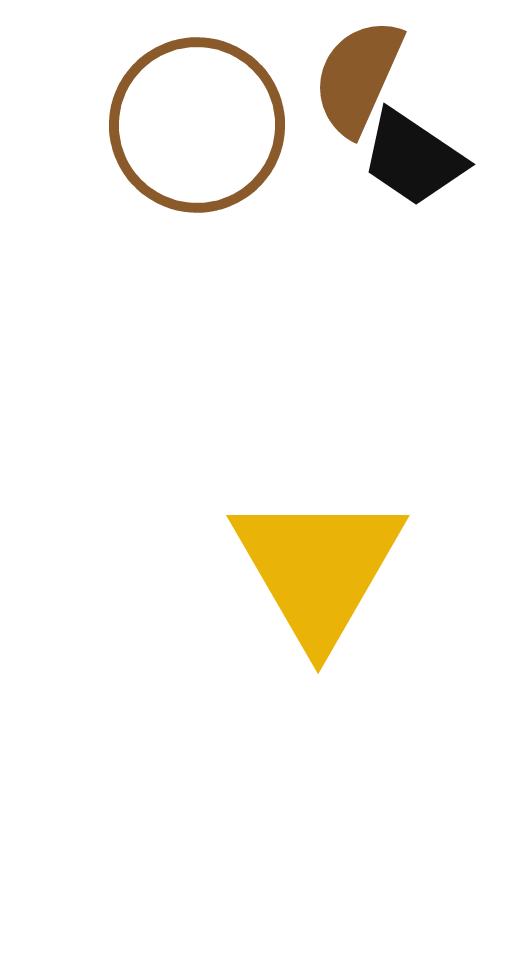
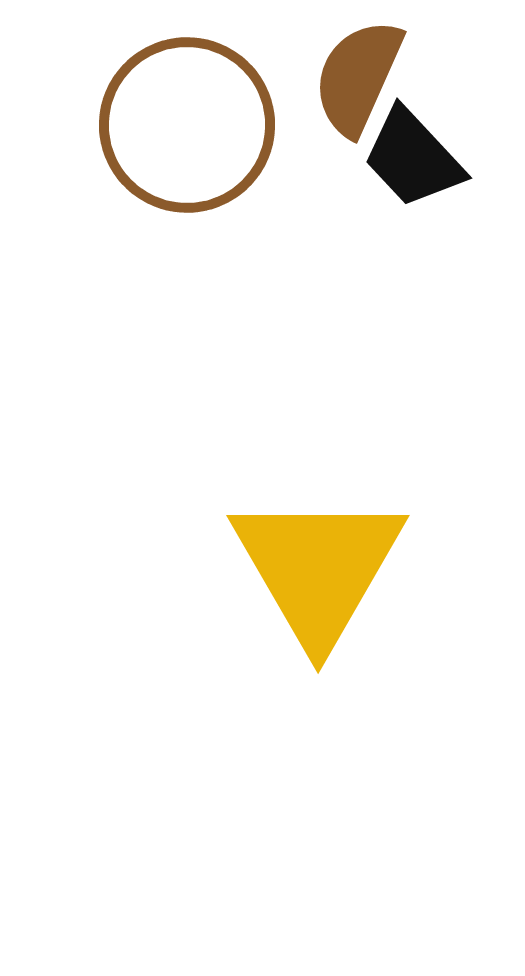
brown circle: moved 10 px left
black trapezoid: rotated 13 degrees clockwise
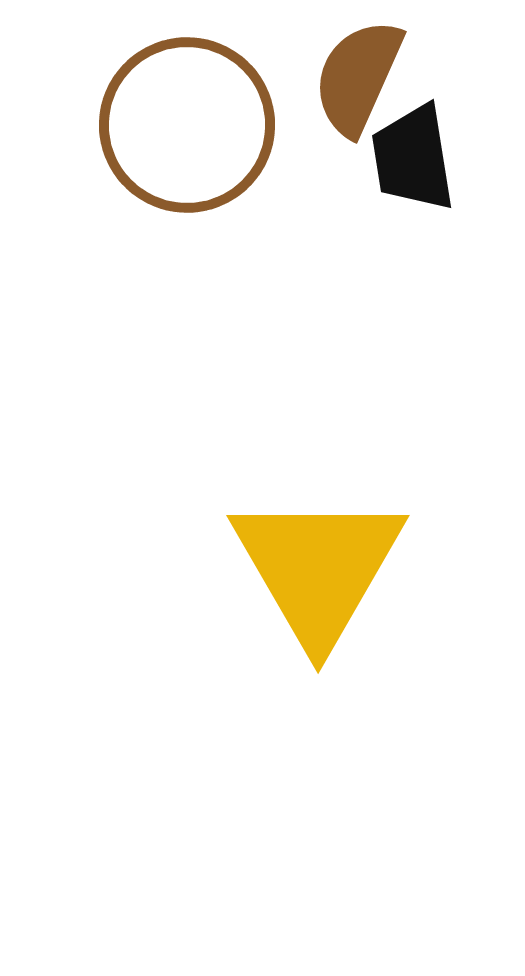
black trapezoid: rotated 34 degrees clockwise
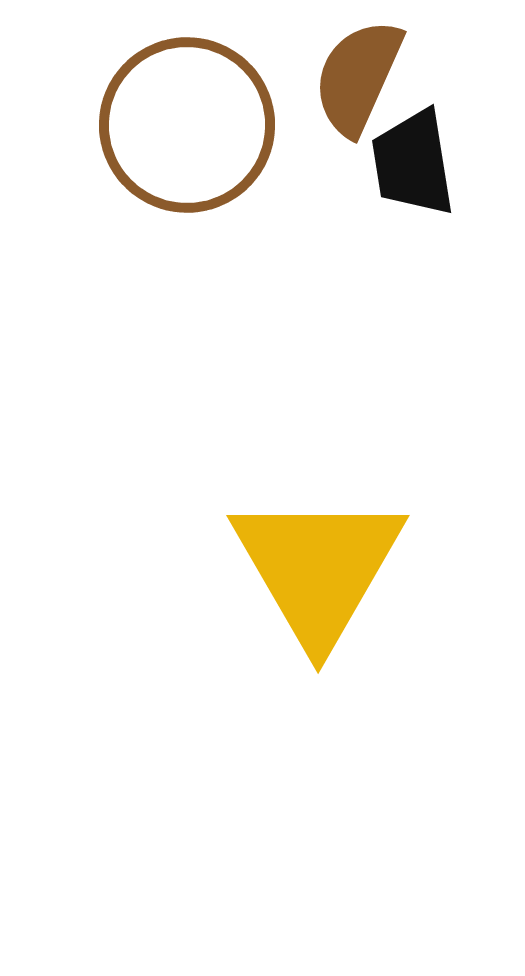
black trapezoid: moved 5 px down
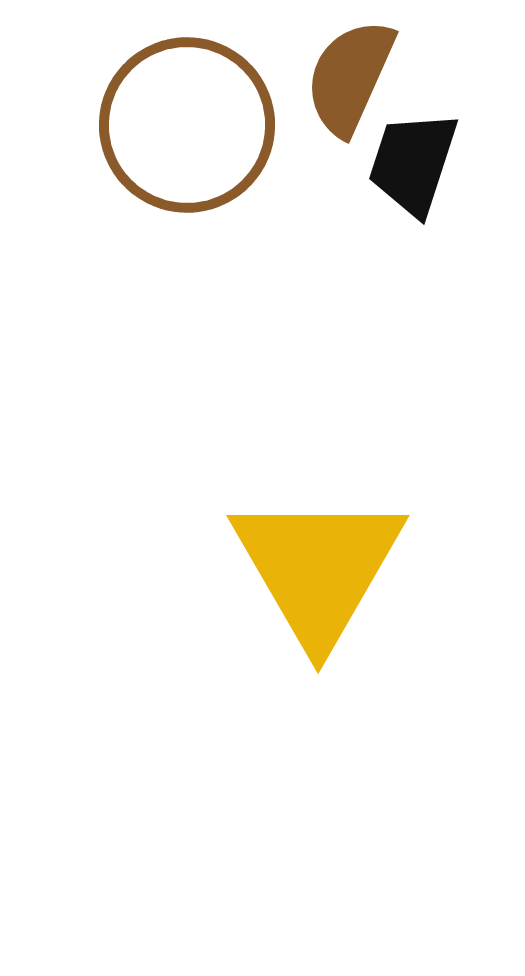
brown semicircle: moved 8 px left
black trapezoid: rotated 27 degrees clockwise
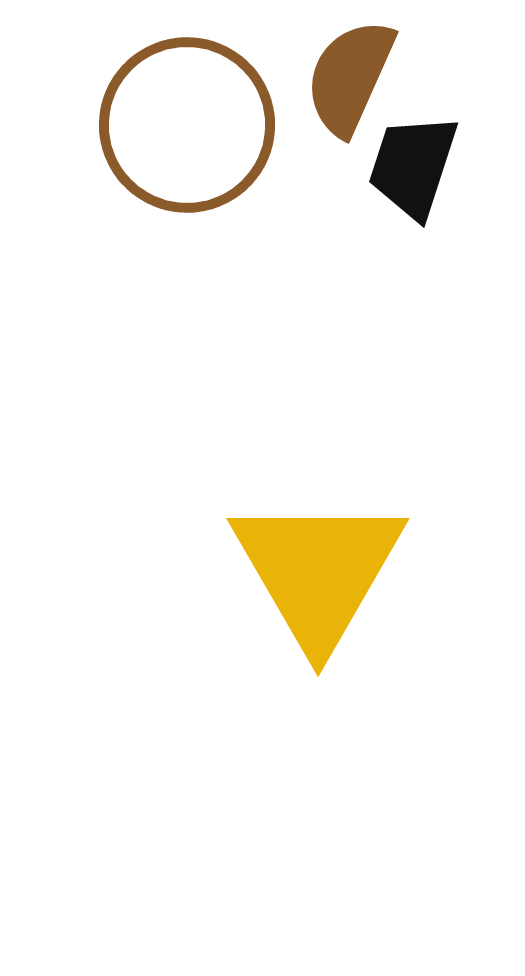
black trapezoid: moved 3 px down
yellow triangle: moved 3 px down
